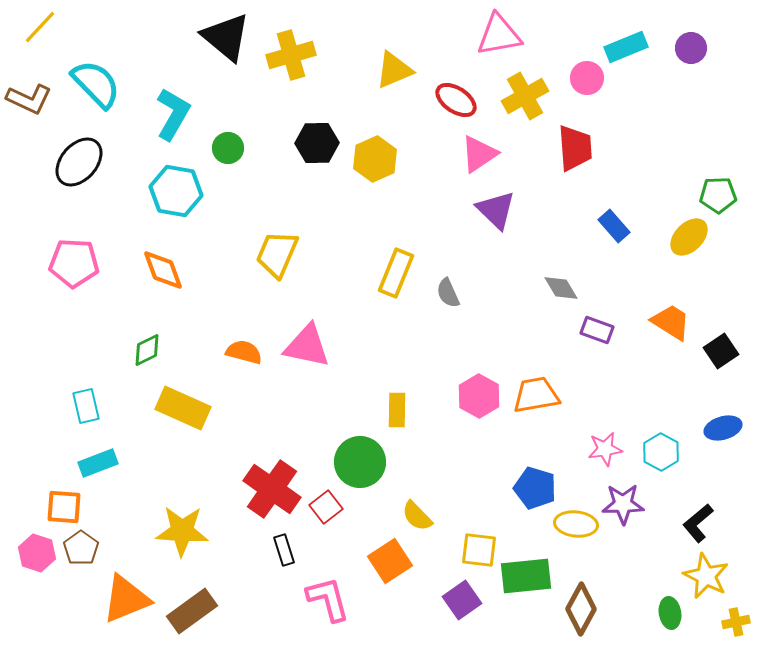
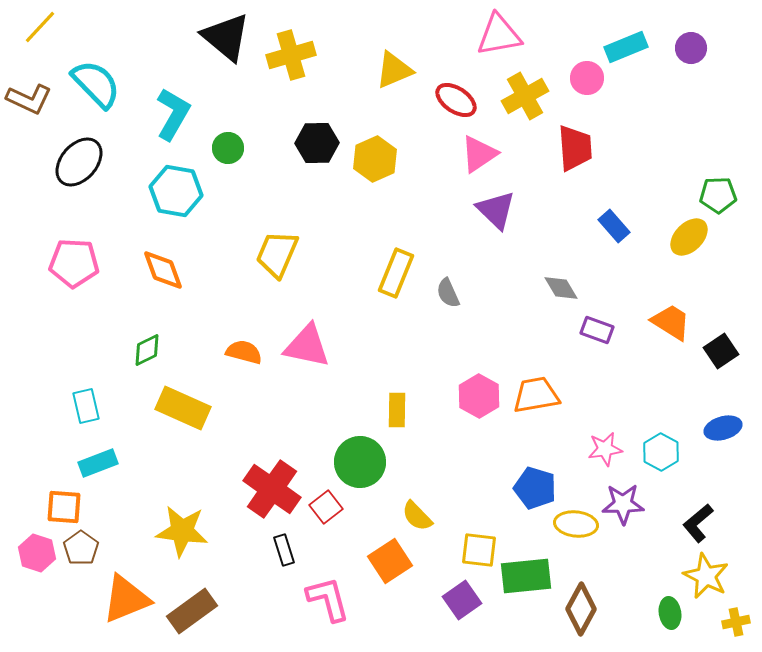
yellow star at (182, 531): rotated 4 degrees clockwise
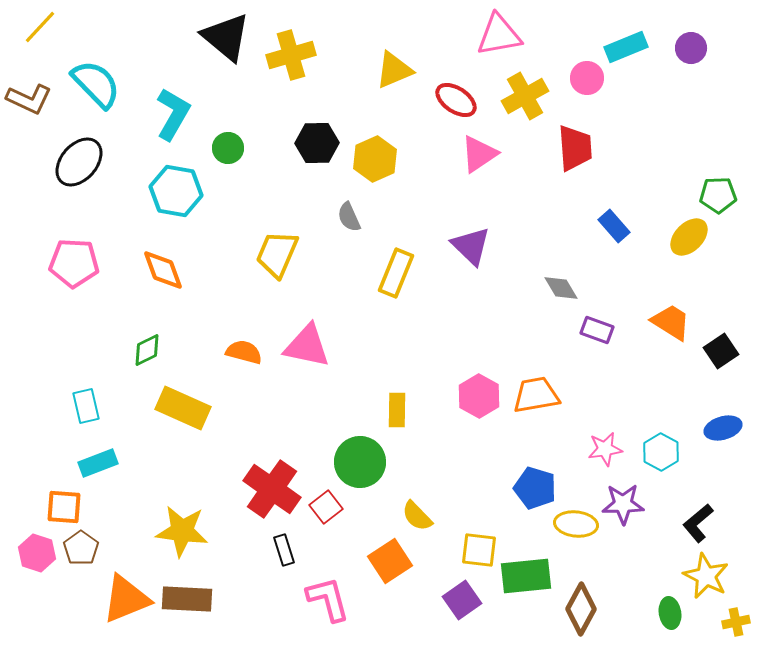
purple triangle at (496, 210): moved 25 px left, 36 px down
gray semicircle at (448, 293): moved 99 px left, 76 px up
brown rectangle at (192, 611): moved 5 px left, 12 px up; rotated 39 degrees clockwise
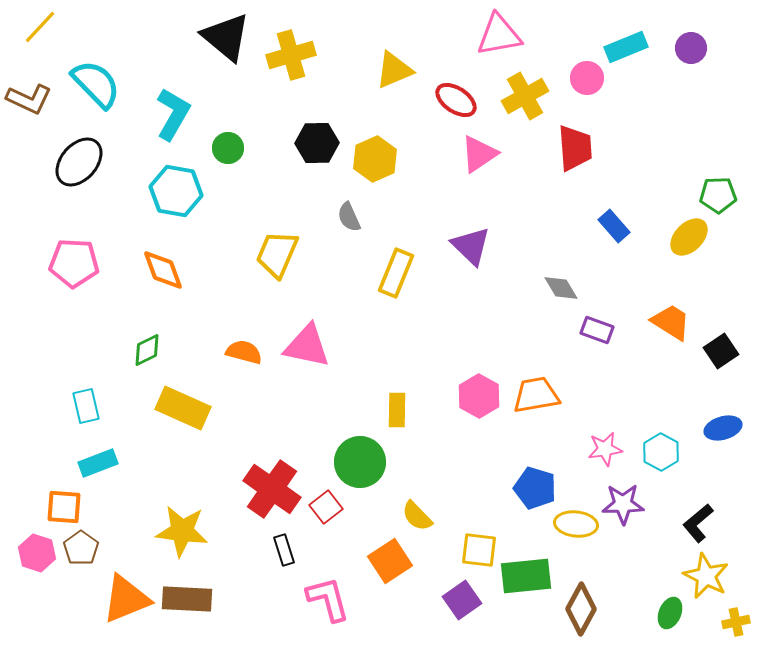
green ellipse at (670, 613): rotated 32 degrees clockwise
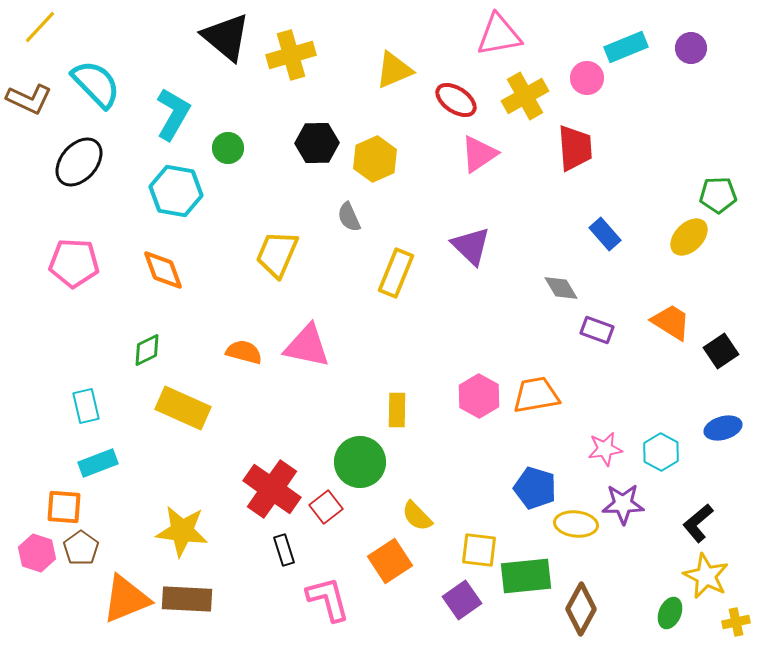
blue rectangle at (614, 226): moved 9 px left, 8 px down
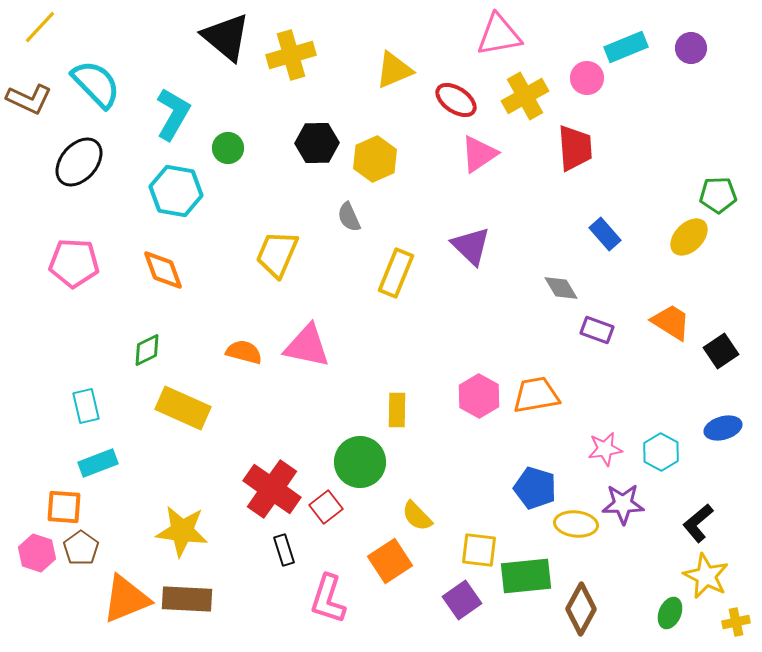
pink L-shape at (328, 599): rotated 147 degrees counterclockwise
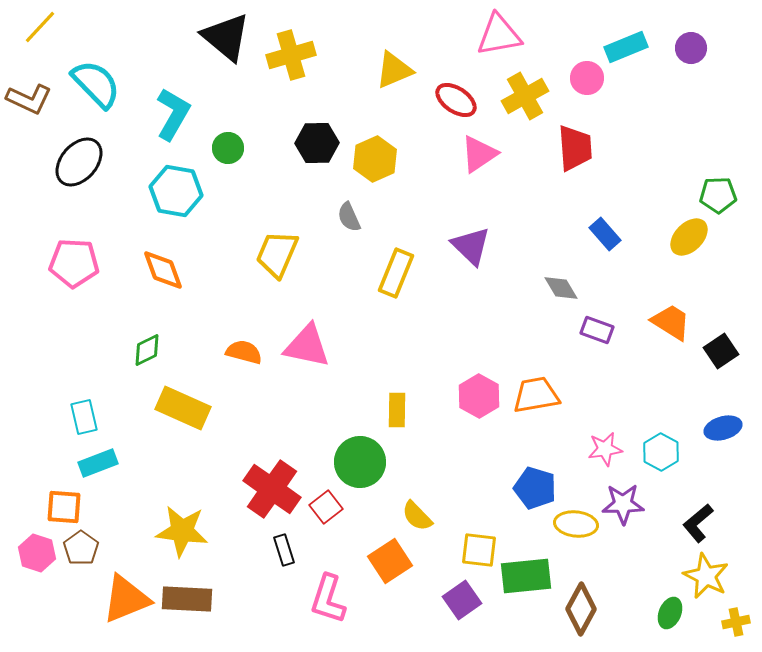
cyan rectangle at (86, 406): moved 2 px left, 11 px down
